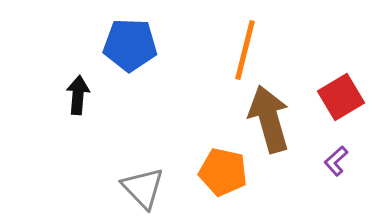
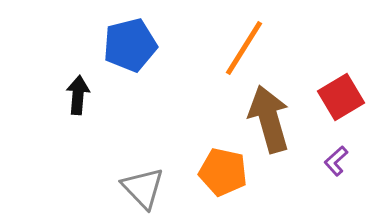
blue pentagon: rotated 16 degrees counterclockwise
orange line: moved 1 px left, 2 px up; rotated 18 degrees clockwise
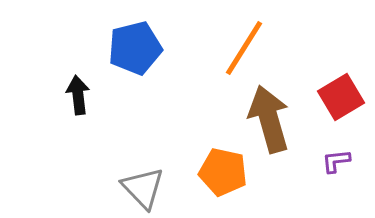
blue pentagon: moved 5 px right, 3 px down
black arrow: rotated 12 degrees counterclockwise
purple L-shape: rotated 36 degrees clockwise
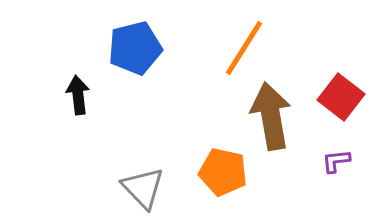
red square: rotated 21 degrees counterclockwise
brown arrow: moved 2 px right, 3 px up; rotated 6 degrees clockwise
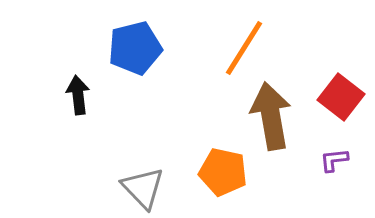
purple L-shape: moved 2 px left, 1 px up
